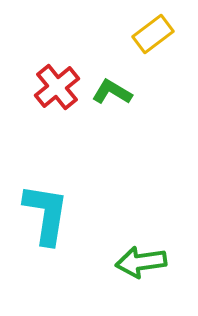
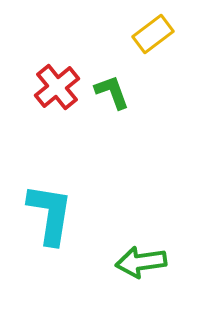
green L-shape: rotated 39 degrees clockwise
cyan L-shape: moved 4 px right
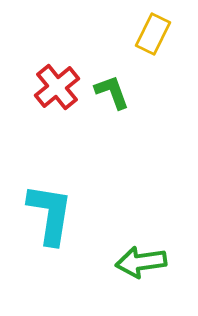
yellow rectangle: rotated 27 degrees counterclockwise
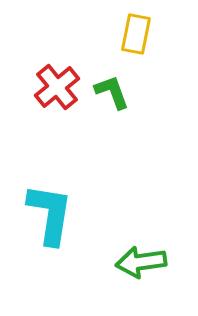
yellow rectangle: moved 17 px left; rotated 15 degrees counterclockwise
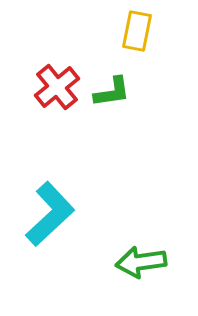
yellow rectangle: moved 1 px right, 3 px up
green L-shape: rotated 102 degrees clockwise
cyan L-shape: rotated 38 degrees clockwise
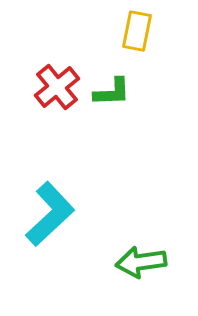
green L-shape: rotated 6 degrees clockwise
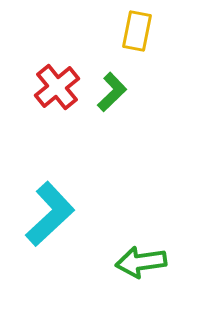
green L-shape: rotated 42 degrees counterclockwise
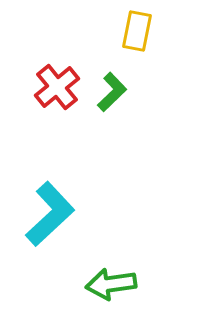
green arrow: moved 30 px left, 22 px down
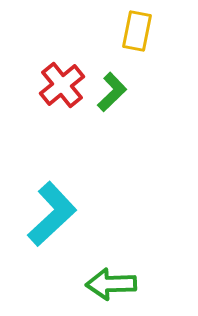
red cross: moved 5 px right, 2 px up
cyan L-shape: moved 2 px right
green arrow: rotated 6 degrees clockwise
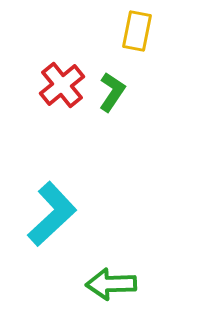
green L-shape: rotated 12 degrees counterclockwise
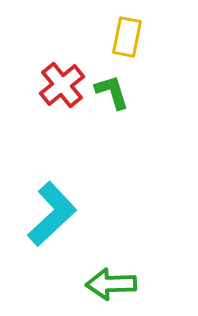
yellow rectangle: moved 10 px left, 6 px down
green L-shape: rotated 51 degrees counterclockwise
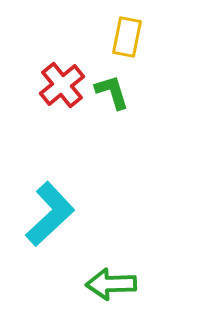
cyan L-shape: moved 2 px left
